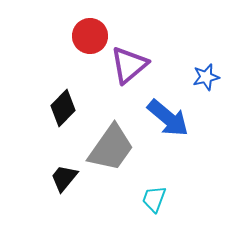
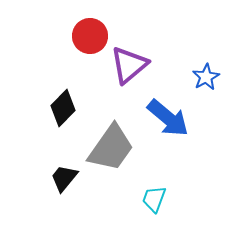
blue star: rotated 16 degrees counterclockwise
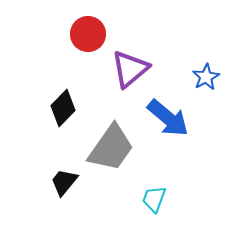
red circle: moved 2 px left, 2 px up
purple triangle: moved 1 px right, 4 px down
black trapezoid: moved 4 px down
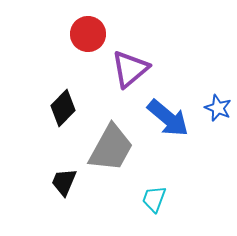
blue star: moved 12 px right, 31 px down; rotated 20 degrees counterclockwise
gray trapezoid: rotated 6 degrees counterclockwise
black trapezoid: rotated 16 degrees counterclockwise
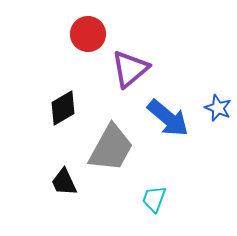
black diamond: rotated 15 degrees clockwise
black trapezoid: rotated 48 degrees counterclockwise
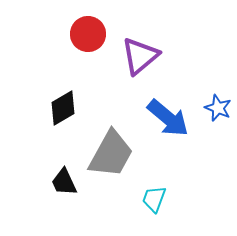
purple triangle: moved 10 px right, 13 px up
gray trapezoid: moved 6 px down
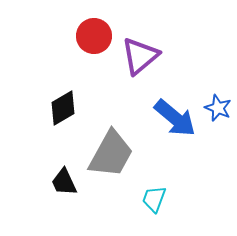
red circle: moved 6 px right, 2 px down
blue arrow: moved 7 px right
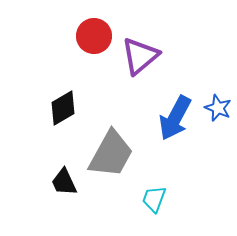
blue arrow: rotated 78 degrees clockwise
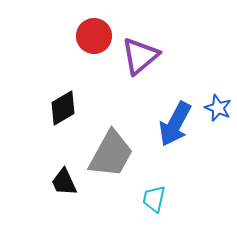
blue arrow: moved 6 px down
cyan trapezoid: rotated 8 degrees counterclockwise
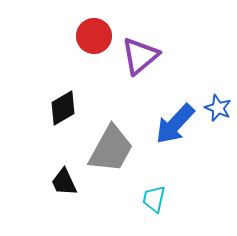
blue arrow: rotated 15 degrees clockwise
gray trapezoid: moved 5 px up
